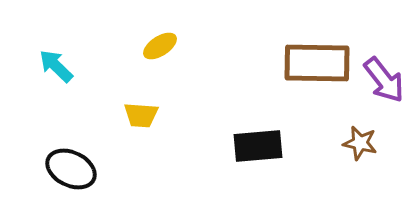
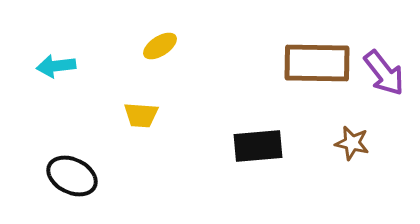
cyan arrow: rotated 51 degrees counterclockwise
purple arrow: moved 7 px up
brown star: moved 8 px left
black ellipse: moved 1 px right, 7 px down
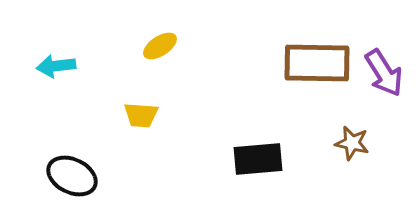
purple arrow: rotated 6 degrees clockwise
black rectangle: moved 13 px down
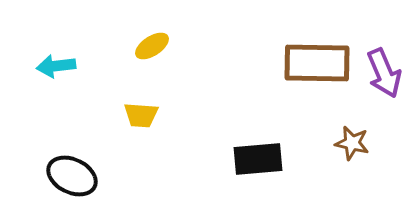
yellow ellipse: moved 8 px left
purple arrow: rotated 9 degrees clockwise
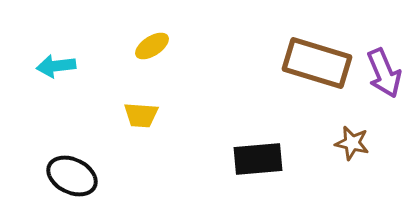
brown rectangle: rotated 16 degrees clockwise
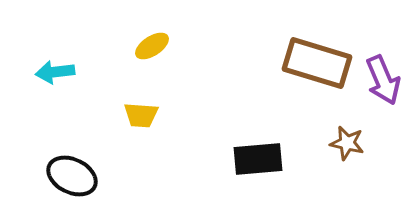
cyan arrow: moved 1 px left, 6 px down
purple arrow: moved 1 px left, 7 px down
brown star: moved 5 px left
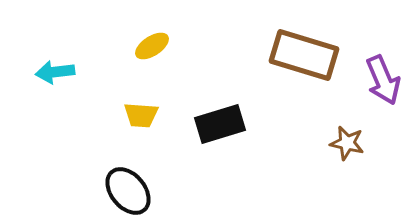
brown rectangle: moved 13 px left, 8 px up
black rectangle: moved 38 px left, 35 px up; rotated 12 degrees counterclockwise
black ellipse: moved 56 px right, 15 px down; rotated 24 degrees clockwise
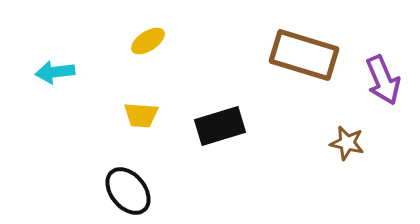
yellow ellipse: moved 4 px left, 5 px up
black rectangle: moved 2 px down
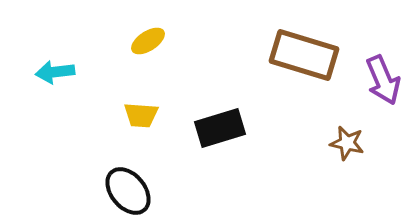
black rectangle: moved 2 px down
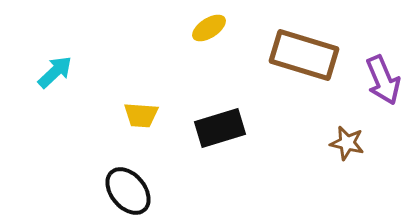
yellow ellipse: moved 61 px right, 13 px up
cyan arrow: rotated 144 degrees clockwise
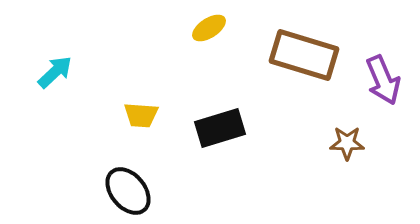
brown star: rotated 12 degrees counterclockwise
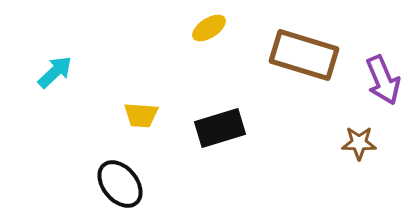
brown star: moved 12 px right
black ellipse: moved 8 px left, 7 px up
